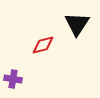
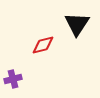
purple cross: rotated 24 degrees counterclockwise
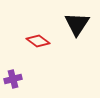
red diamond: moved 5 px left, 4 px up; rotated 50 degrees clockwise
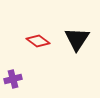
black triangle: moved 15 px down
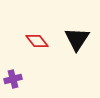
red diamond: moved 1 px left; rotated 15 degrees clockwise
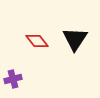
black triangle: moved 2 px left
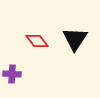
purple cross: moved 1 px left, 5 px up; rotated 18 degrees clockwise
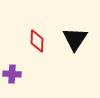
red diamond: rotated 40 degrees clockwise
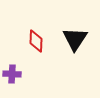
red diamond: moved 1 px left
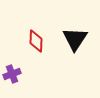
purple cross: rotated 24 degrees counterclockwise
